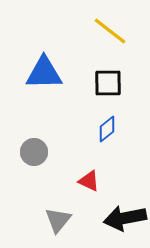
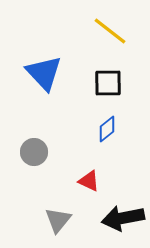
blue triangle: rotated 48 degrees clockwise
black arrow: moved 2 px left
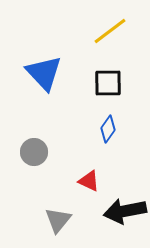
yellow line: rotated 75 degrees counterclockwise
blue diamond: moved 1 px right; rotated 16 degrees counterclockwise
black arrow: moved 2 px right, 7 px up
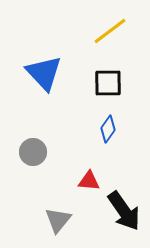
gray circle: moved 1 px left
red triangle: rotated 20 degrees counterclockwise
black arrow: moved 1 px left; rotated 114 degrees counterclockwise
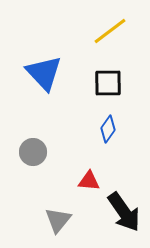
black arrow: moved 1 px down
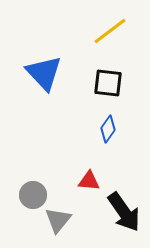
black square: rotated 8 degrees clockwise
gray circle: moved 43 px down
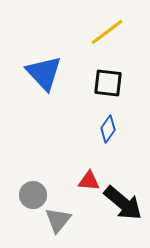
yellow line: moved 3 px left, 1 px down
black arrow: moved 1 px left, 9 px up; rotated 15 degrees counterclockwise
